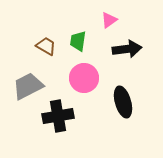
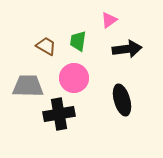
pink circle: moved 10 px left
gray trapezoid: rotated 28 degrees clockwise
black ellipse: moved 1 px left, 2 px up
black cross: moved 1 px right, 2 px up
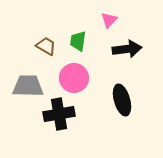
pink triangle: rotated 12 degrees counterclockwise
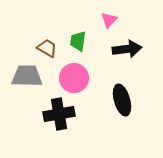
brown trapezoid: moved 1 px right, 2 px down
gray trapezoid: moved 1 px left, 10 px up
